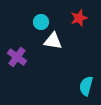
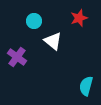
cyan circle: moved 7 px left, 1 px up
white triangle: rotated 30 degrees clockwise
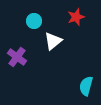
red star: moved 3 px left, 1 px up
white triangle: rotated 42 degrees clockwise
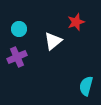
red star: moved 5 px down
cyan circle: moved 15 px left, 8 px down
purple cross: rotated 30 degrees clockwise
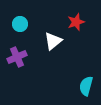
cyan circle: moved 1 px right, 5 px up
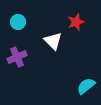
cyan circle: moved 2 px left, 2 px up
white triangle: rotated 36 degrees counterclockwise
cyan semicircle: rotated 36 degrees clockwise
